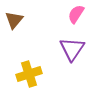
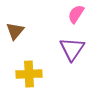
brown triangle: moved 1 px right, 11 px down
yellow cross: rotated 15 degrees clockwise
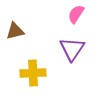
brown triangle: rotated 36 degrees clockwise
yellow cross: moved 4 px right, 1 px up
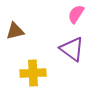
purple triangle: rotated 28 degrees counterclockwise
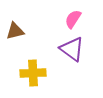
pink semicircle: moved 3 px left, 5 px down
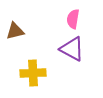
pink semicircle: rotated 24 degrees counterclockwise
purple triangle: rotated 8 degrees counterclockwise
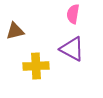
pink semicircle: moved 5 px up
yellow cross: moved 3 px right, 7 px up
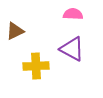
pink semicircle: rotated 84 degrees clockwise
brown triangle: rotated 12 degrees counterclockwise
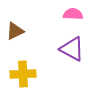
yellow cross: moved 13 px left, 8 px down
